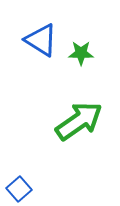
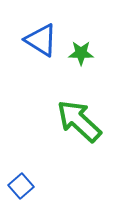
green arrow: rotated 102 degrees counterclockwise
blue square: moved 2 px right, 3 px up
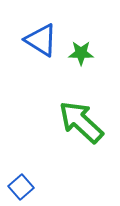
green arrow: moved 2 px right, 1 px down
blue square: moved 1 px down
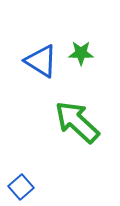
blue triangle: moved 21 px down
green arrow: moved 4 px left
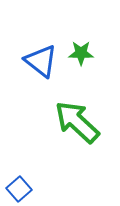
blue triangle: rotated 6 degrees clockwise
blue square: moved 2 px left, 2 px down
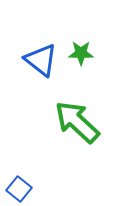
blue triangle: moved 1 px up
blue square: rotated 10 degrees counterclockwise
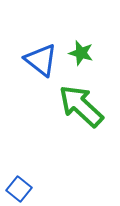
green star: rotated 15 degrees clockwise
green arrow: moved 4 px right, 16 px up
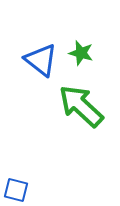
blue square: moved 3 px left, 1 px down; rotated 25 degrees counterclockwise
